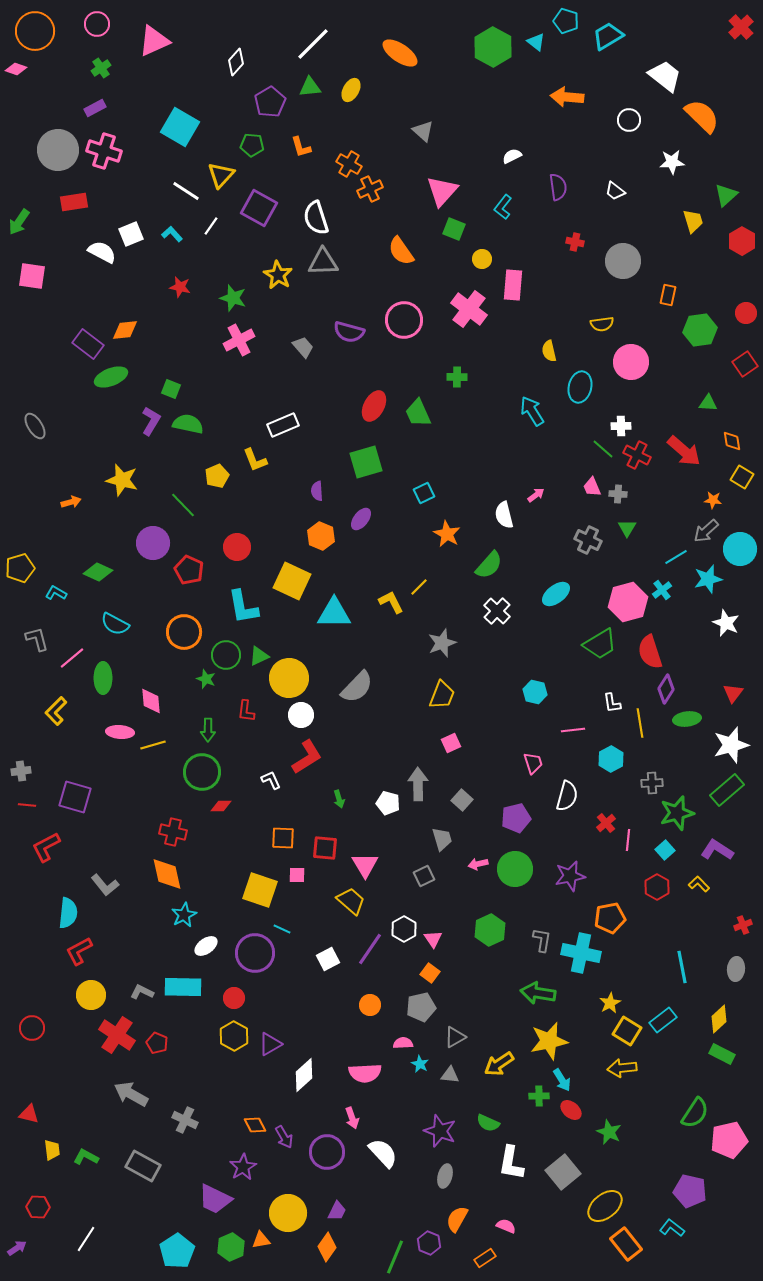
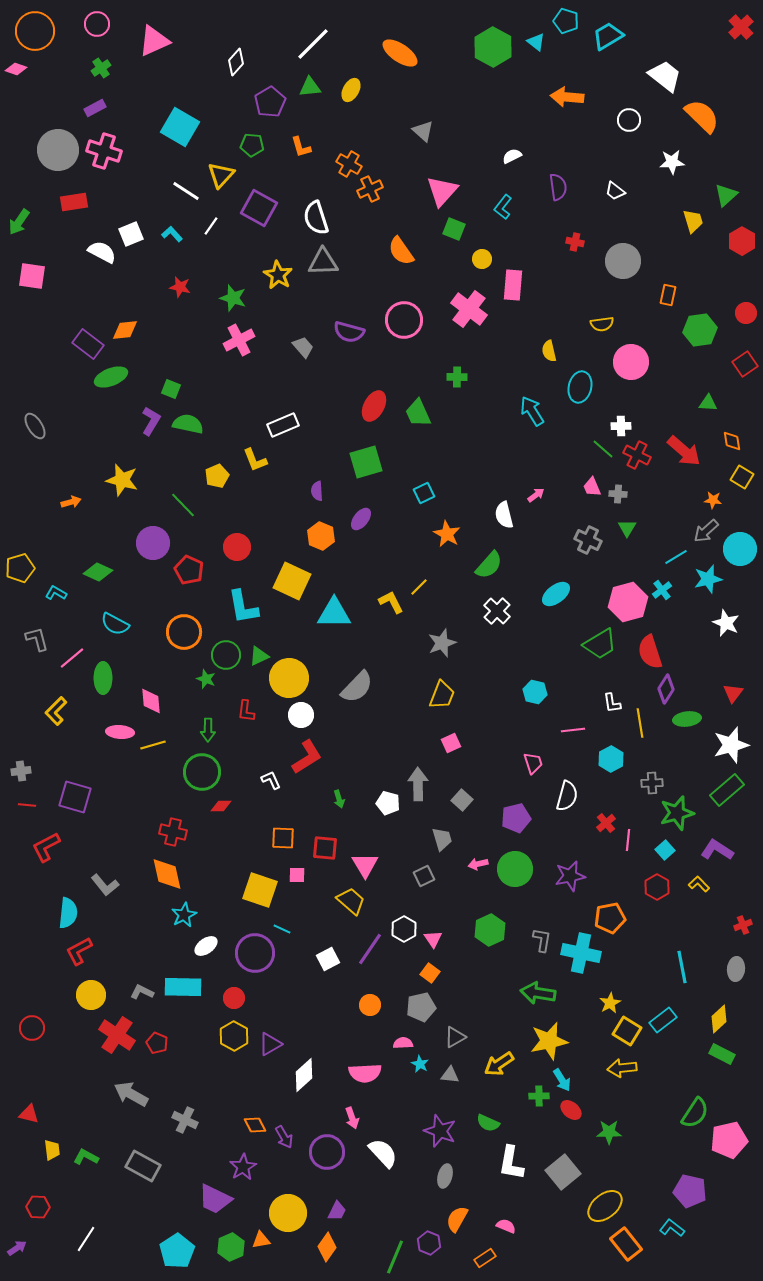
green star at (609, 1132): rotated 25 degrees counterclockwise
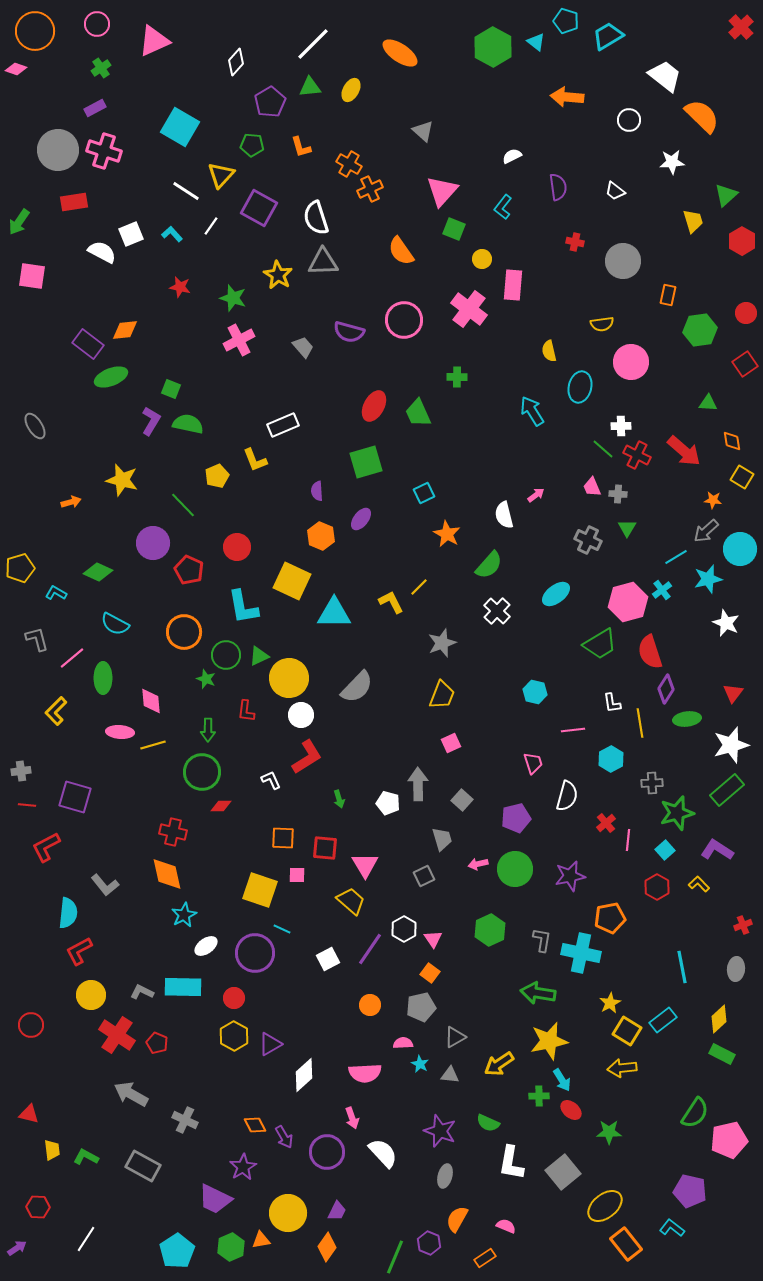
red circle at (32, 1028): moved 1 px left, 3 px up
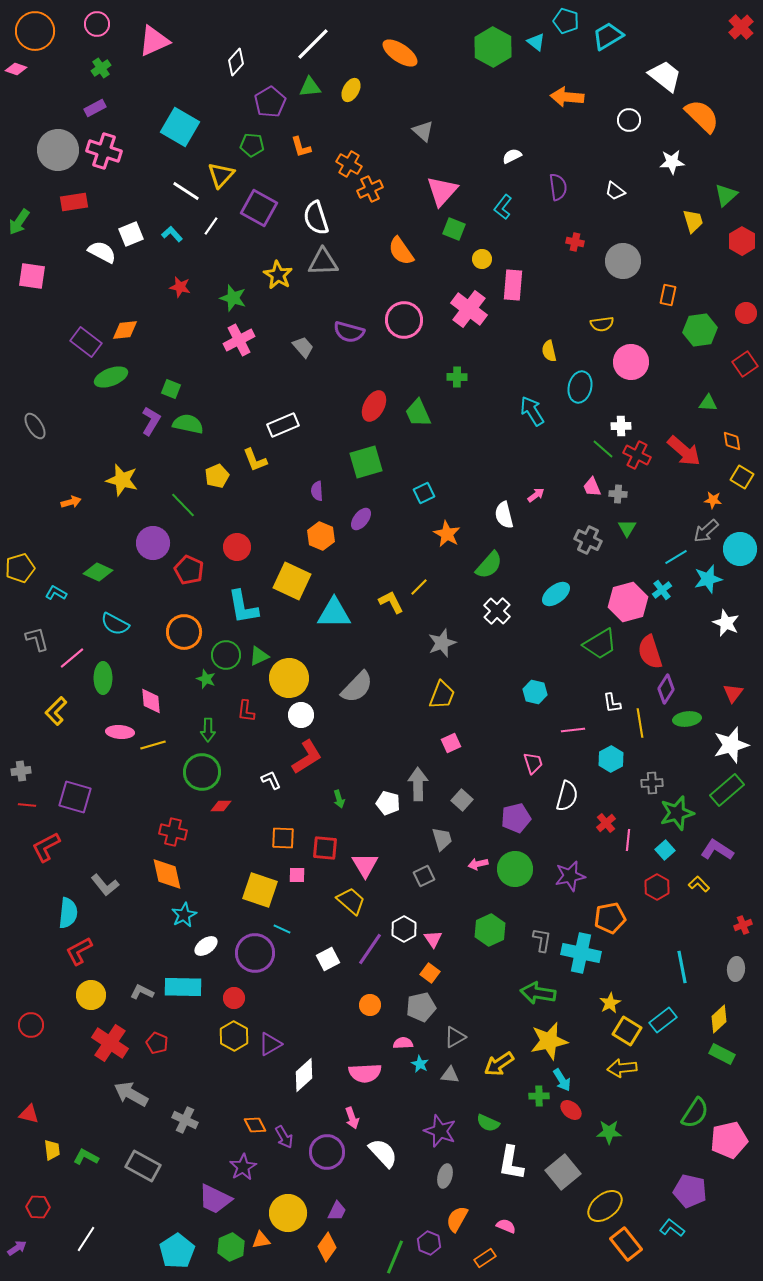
purple rectangle at (88, 344): moved 2 px left, 2 px up
red cross at (117, 1035): moved 7 px left, 8 px down
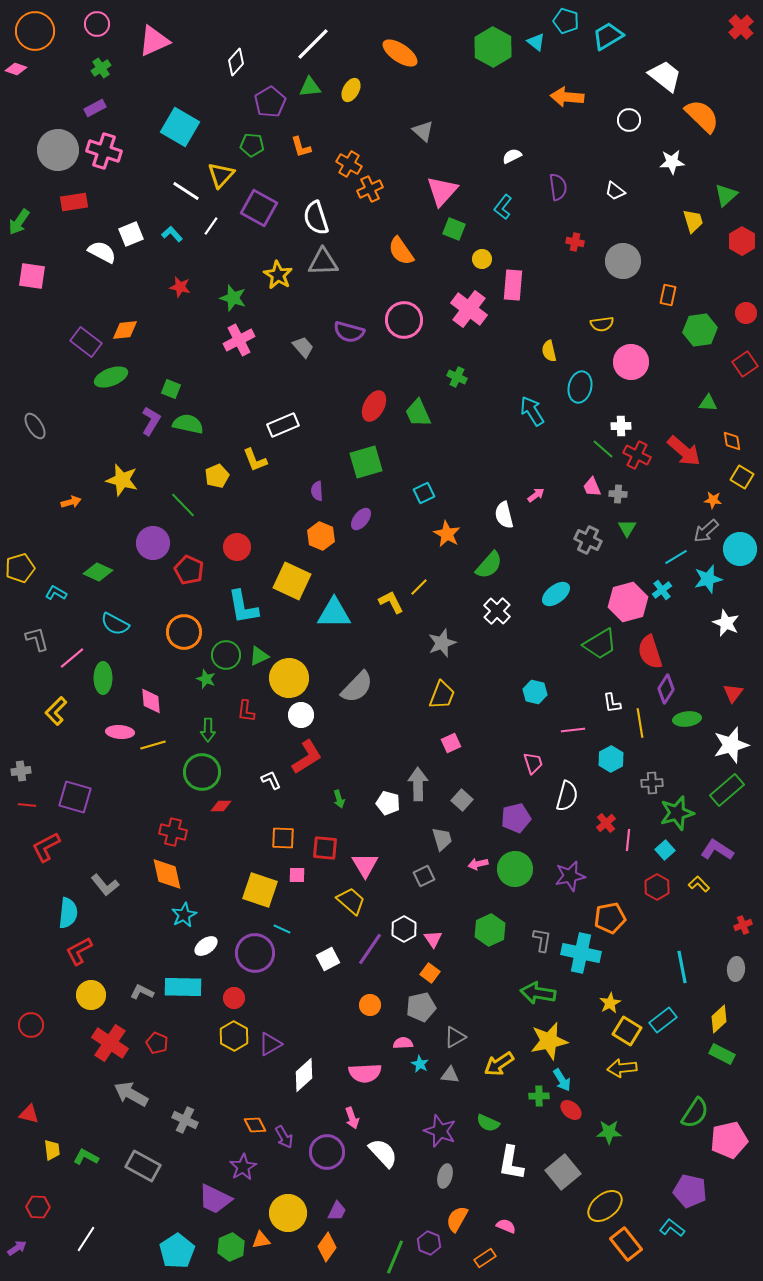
green cross at (457, 377): rotated 24 degrees clockwise
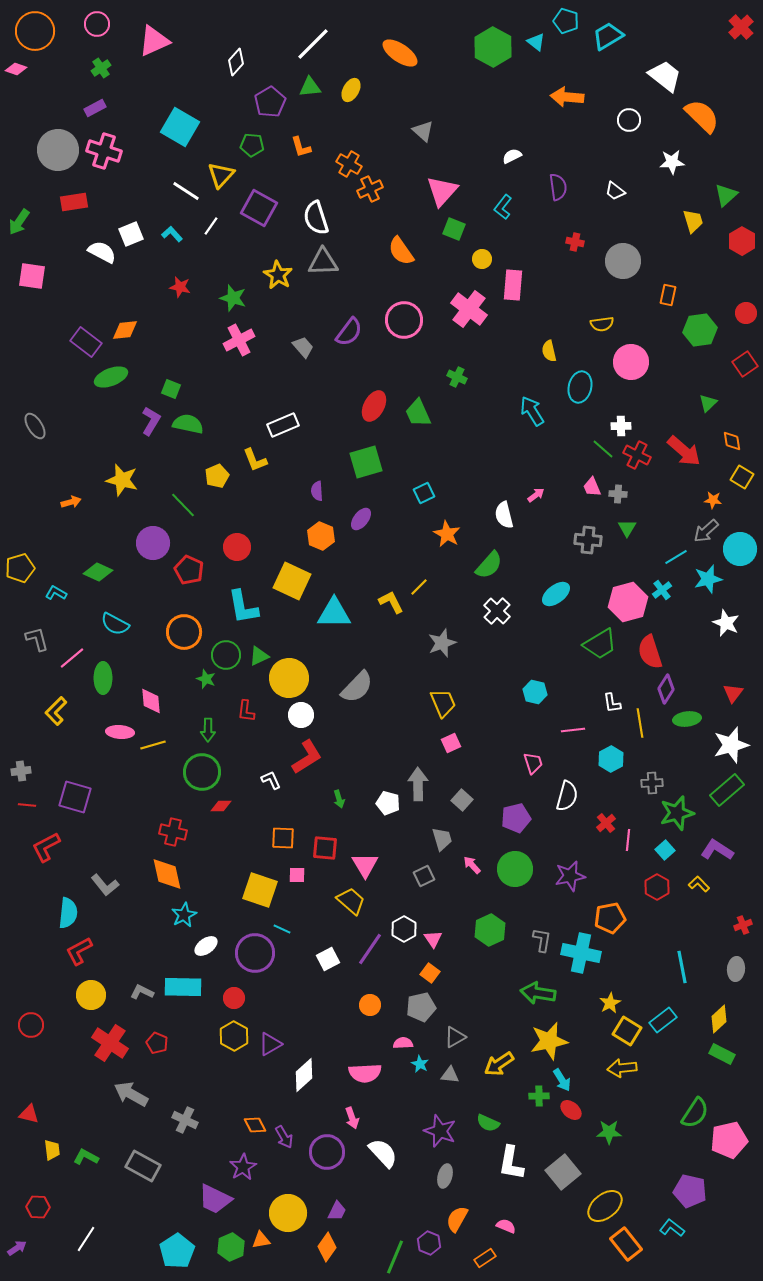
purple semicircle at (349, 332): rotated 68 degrees counterclockwise
green triangle at (708, 403): rotated 48 degrees counterclockwise
gray cross at (588, 540): rotated 20 degrees counterclockwise
yellow trapezoid at (442, 695): moved 1 px right, 8 px down; rotated 44 degrees counterclockwise
pink arrow at (478, 864): moved 6 px left, 1 px down; rotated 60 degrees clockwise
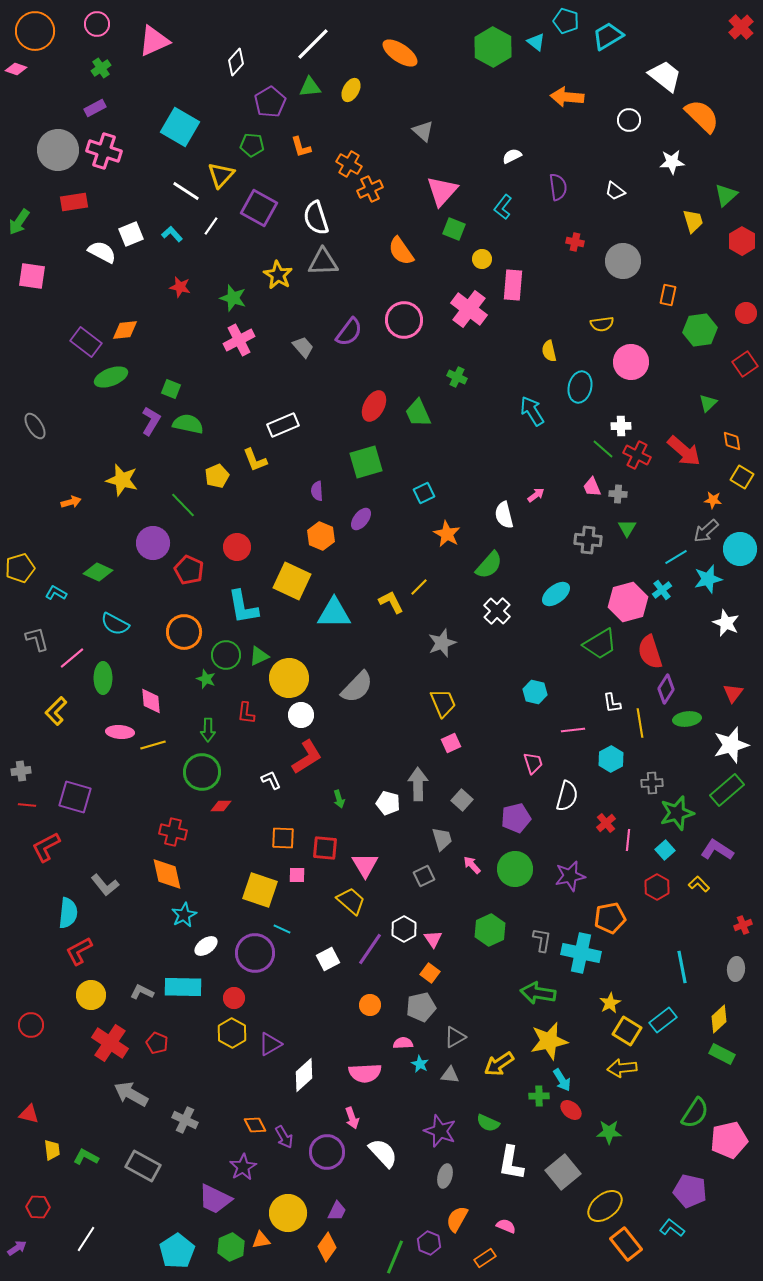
red L-shape at (246, 711): moved 2 px down
yellow hexagon at (234, 1036): moved 2 px left, 3 px up
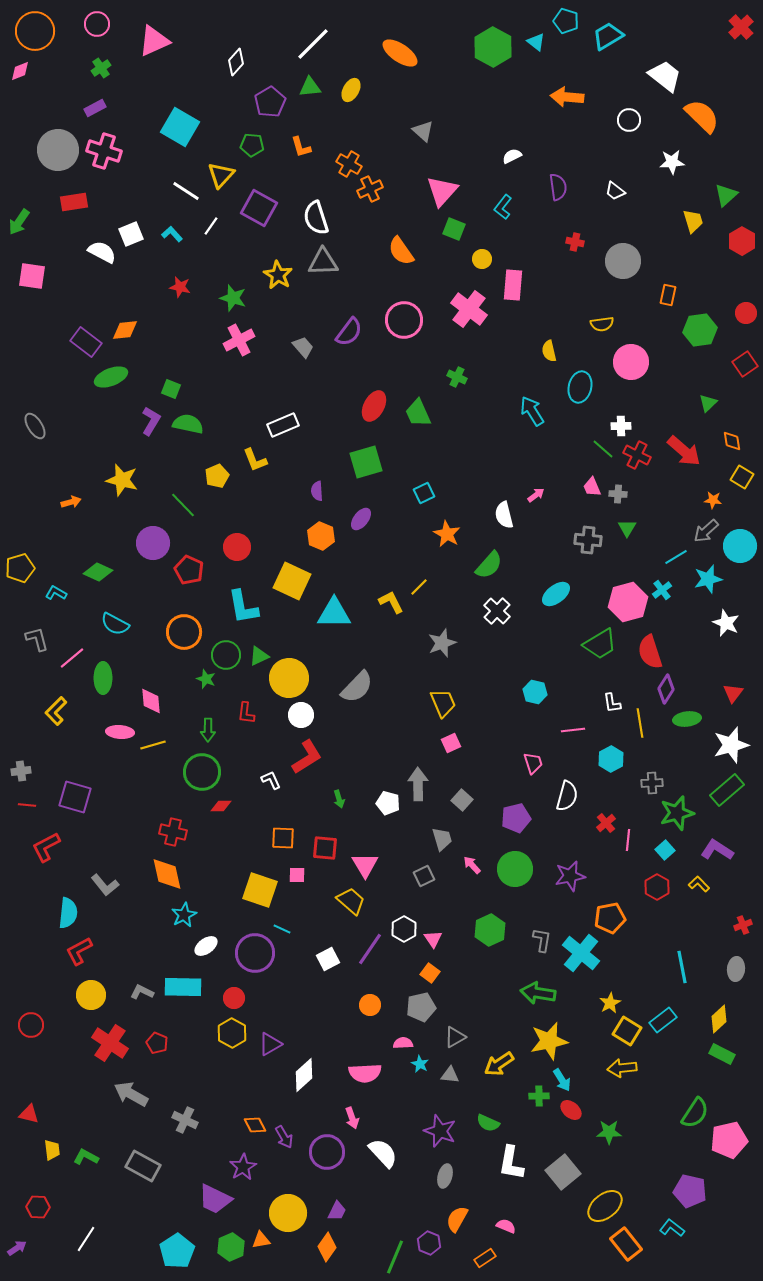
pink diamond at (16, 69): moved 4 px right, 2 px down; rotated 40 degrees counterclockwise
cyan circle at (740, 549): moved 3 px up
cyan cross at (581, 953): rotated 27 degrees clockwise
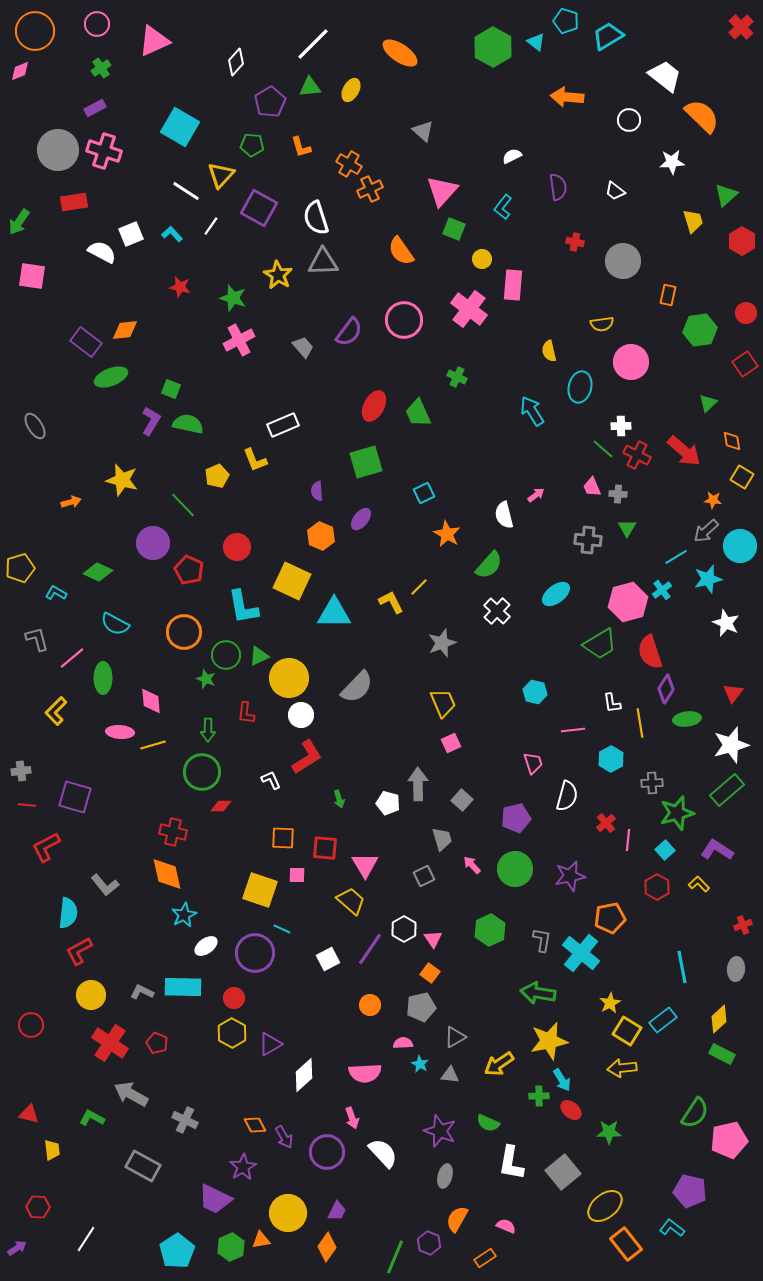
green L-shape at (86, 1157): moved 6 px right, 39 px up
